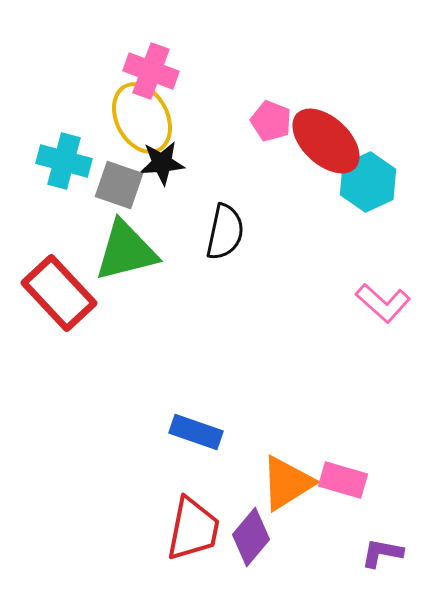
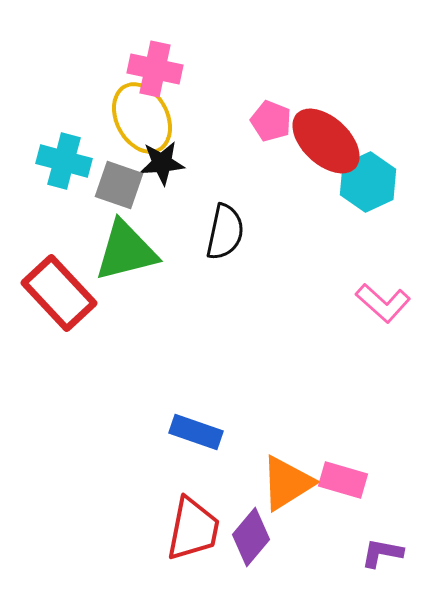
pink cross: moved 4 px right, 2 px up; rotated 8 degrees counterclockwise
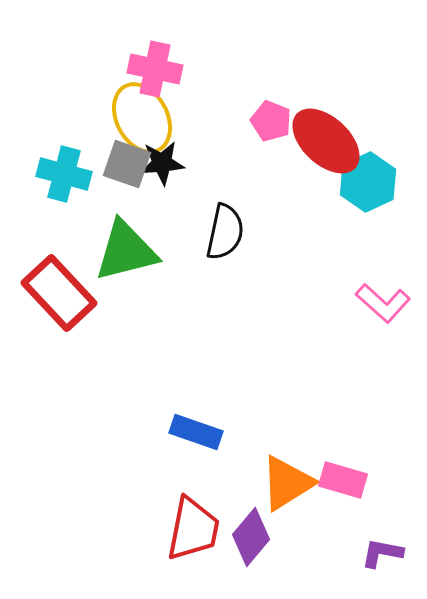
cyan cross: moved 13 px down
gray square: moved 8 px right, 21 px up
